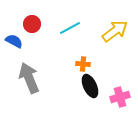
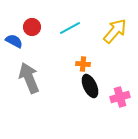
red circle: moved 3 px down
yellow arrow: rotated 12 degrees counterclockwise
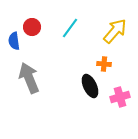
cyan line: rotated 25 degrees counterclockwise
blue semicircle: rotated 126 degrees counterclockwise
orange cross: moved 21 px right
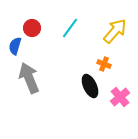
red circle: moved 1 px down
blue semicircle: moved 1 px right, 5 px down; rotated 24 degrees clockwise
orange cross: rotated 16 degrees clockwise
pink cross: rotated 24 degrees counterclockwise
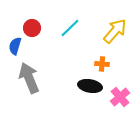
cyan line: rotated 10 degrees clockwise
orange cross: moved 2 px left; rotated 16 degrees counterclockwise
black ellipse: rotated 55 degrees counterclockwise
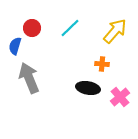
black ellipse: moved 2 px left, 2 px down
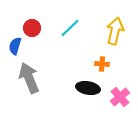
yellow arrow: rotated 28 degrees counterclockwise
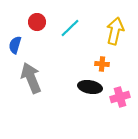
red circle: moved 5 px right, 6 px up
blue semicircle: moved 1 px up
gray arrow: moved 2 px right
black ellipse: moved 2 px right, 1 px up
pink cross: rotated 24 degrees clockwise
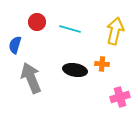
cyan line: moved 1 px down; rotated 60 degrees clockwise
black ellipse: moved 15 px left, 17 px up
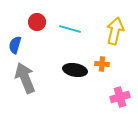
gray arrow: moved 6 px left
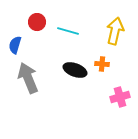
cyan line: moved 2 px left, 2 px down
black ellipse: rotated 10 degrees clockwise
gray arrow: moved 3 px right
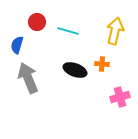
blue semicircle: moved 2 px right
